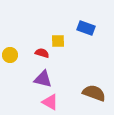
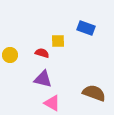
pink triangle: moved 2 px right, 1 px down
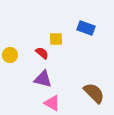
yellow square: moved 2 px left, 2 px up
red semicircle: rotated 24 degrees clockwise
brown semicircle: rotated 25 degrees clockwise
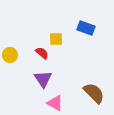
purple triangle: rotated 42 degrees clockwise
pink triangle: moved 3 px right
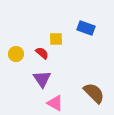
yellow circle: moved 6 px right, 1 px up
purple triangle: moved 1 px left
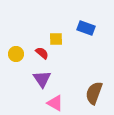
brown semicircle: rotated 115 degrees counterclockwise
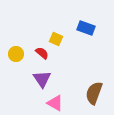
yellow square: rotated 24 degrees clockwise
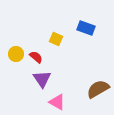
red semicircle: moved 6 px left, 4 px down
brown semicircle: moved 4 px right, 4 px up; rotated 40 degrees clockwise
pink triangle: moved 2 px right, 1 px up
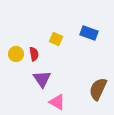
blue rectangle: moved 3 px right, 5 px down
red semicircle: moved 2 px left, 3 px up; rotated 40 degrees clockwise
brown semicircle: rotated 35 degrees counterclockwise
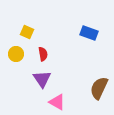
yellow square: moved 29 px left, 7 px up
red semicircle: moved 9 px right
brown semicircle: moved 1 px right, 1 px up
